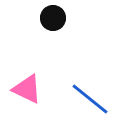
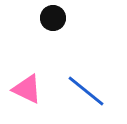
blue line: moved 4 px left, 8 px up
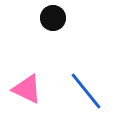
blue line: rotated 12 degrees clockwise
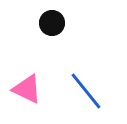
black circle: moved 1 px left, 5 px down
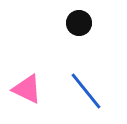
black circle: moved 27 px right
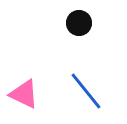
pink triangle: moved 3 px left, 5 px down
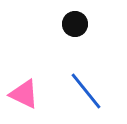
black circle: moved 4 px left, 1 px down
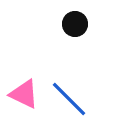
blue line: moved 17 px left, 8 px down; rotated 6 degrees counterclockwise
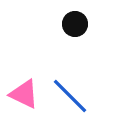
blue line: moved 1 px right, 3 px up
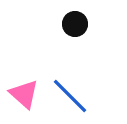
pink triangle: rotated 16 degrees clockwise
